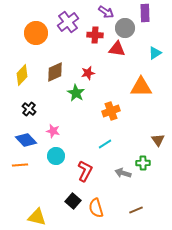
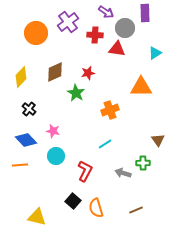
yellow diamond: moved 1 px left, 2 px down
orange cross: moved 1 px left, 1 px up
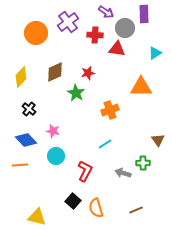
purple rectangle: moved 1 px left, 1 px down
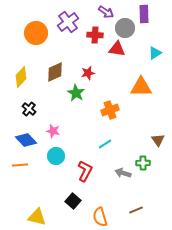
orange semicircle: moved 4 px right, 9 px down
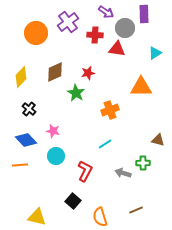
brown triangle: rotated 40 degrees counterclockwise
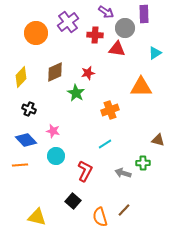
black cross: rotated 16 degrees counterclockwise
brown line: moved 12 px left; rotated 24 degrees counterclockwise
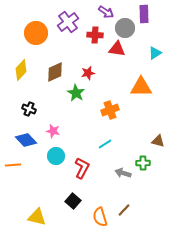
yellow diamond: moved 7 px up
brown triangle: moved 1 px down
orange line: moved 7 px left
red L-shape: moved 3 px left, 3 px up
